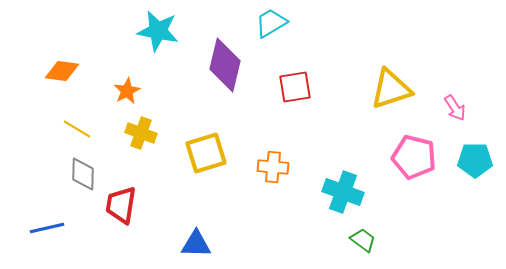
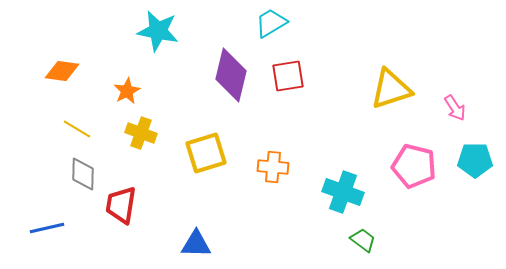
purple diamond: moved 6 px right, 10 px down
red square: moved 7 px left, 11 px up
pink pentagon: moved 9 px down
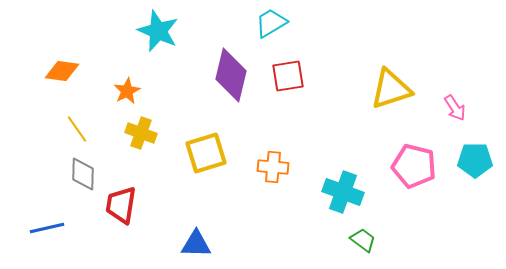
cyan star: rotated 12 degrees clockwise
yellow line: rotated 24 degrees clockwise
